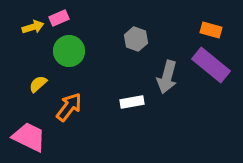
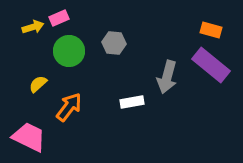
gray hexagon: moved 22 px left, 4 px down; rotated 15 degrees counterclockwise
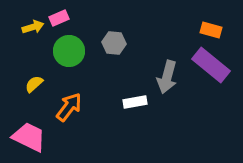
yellow semicircle: moved 4 px left
white rectangle: moved 3 px right
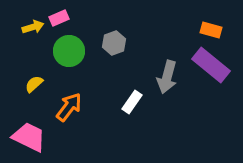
gray hexagon: rotated 25 degrees counterclockwise
white rectangle: moved 3 px left; rotated 45 degrees counterclockwise
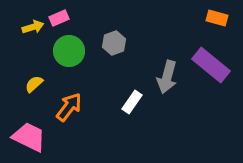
orange rectangle: moved 6 px right, 12 px up
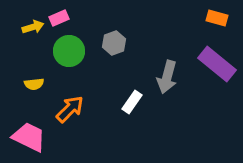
purple rectangle: moved 6 px right, 1 px up
yellow semicircle: rotated 144 degrees counterclockwise
orange arrow: moved 1 px right, 2 px down; rotated 8 degrees clockwise
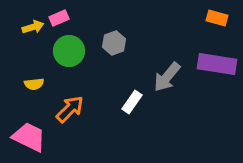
purple rectangle: rotated 30 degrees counterclockwise
gray arrow: rotated 24 degrees clockwise
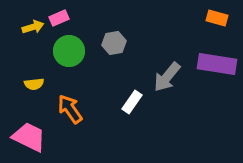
gray hexagon: rotated 10 degrees clockwise
orange arrow: rotated 80 degrees counterclockwise
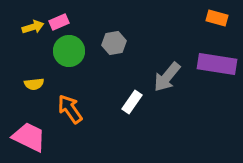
pink rectangle: moved 4 px down
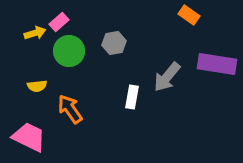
orange rectangle: moved 28 px left, 3 px up; rotated 20 degrees clockwise
pink rectangle: rotated 18 degrees counterclockwise
yellow arrow: moved 2 px right, 6 px down
yellow semicircle: moved 3 px right, 2 px down
white rectangle: moved 5 px up; rotated 25 degrees counterclockwise
